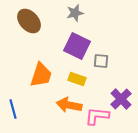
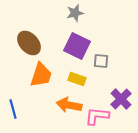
brown ellipse: moved 22 px down
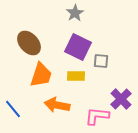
gray star: rotated 18 degrees counterclockwise
purple square: moved 1 px right, 1 px down
yellow rectangle: moved 1 px left, 3 px up; rotated 18 degrees counterclockwise
orange arrow: moved 12 px left
blue line: rotated 24 degrees counterclockwise
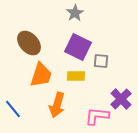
orange arrow: rotated 85 degrees counterclockwise
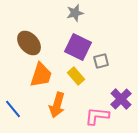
gray star: rotated 18 degrees clockwise
gray square: rotated 21 degrees counterclockwise
yellow rectangle: rotated 48 degrees clockwise
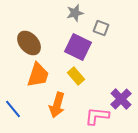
gray square: moved 33 px up; rotated 35 degrees clockwise
orange trapezoid: moved 3 px left
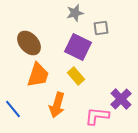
gray square: rotated 28 degrees counterclockwise
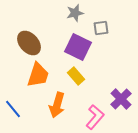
pink L-shape: moved 2 px left, 1 px down; rotated 125 degrees clockwise
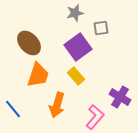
purple square: rotated 28 degrees clockwise
purple cross: moved 1 px left, 2 px up; rotated 15 degrees counterclockwise
